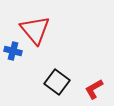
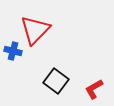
red triangle: rotated 24 degrees clockwise
black square: moved 1 px left, 1 px up
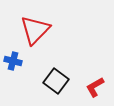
blue cross: moved 10 px down
red L-shape: moved 1 px right, 2 px up
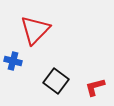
red L-shape: rotated 15 degrees clockwise
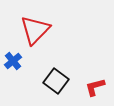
blue cross: rotated 36 degrees clockwise
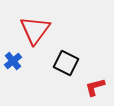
red triangle: rotated 8 degrees counterclockwise
black square: moved 10 px right, 18 px up; rotated 10 degrees counterclockwise
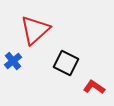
red triangle: rotated 12 degrees clockwise
red L-shape: moved 1 px left; rotated 50 degrees clockwise
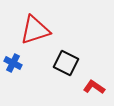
red triangle: rotated 24 degrees clockwise
blue cross: moved 2 px down; rotated 24 degrees counterclockwise
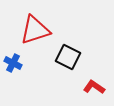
black square: moved 2 px right, 6 px up
